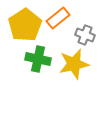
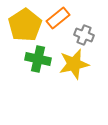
gray cross: moved 1 px left
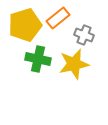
yellow pentagon: rotated 16 degrees clockwise
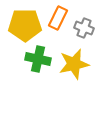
orange rectangle: rotated 25 degrees counterclockwise
yellow pentagon: rotated 16 degrees clockwise
gray cross: moved 7 px up
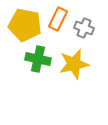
orange rectangle: moved 1 px down
yellow pentagon: rotated 12 degrees clockwise
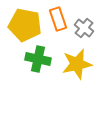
orange rectangle: rotated 45 degrees counterclockwise
gray cross: rotated 18 degrees clockwise
yellow star: moved 3 px right
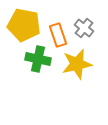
orange rectangle: moved 16 px down
yellow pentagon: moved 1 px left
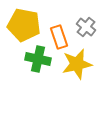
gray cross: moved 2 px right, 1 px up
orange rectangle: moved 1 px right, 2 px down
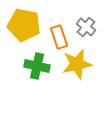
green cross: moved 1 px left, 7 px down
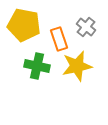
orange rectangle: moved 2 px down
yellow star: moved 2 px down
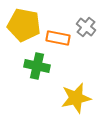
orange rectangle: moved 1 px left, 1 px up; rotated 60 degrees counterclockwise
yellow star: moved 1 px left, 32 px down
